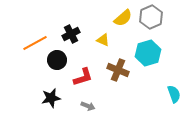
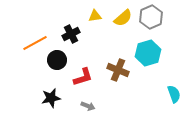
yellow triangle: moved 8 px left, 24 px up; rotated 32 degrees counterclockwise
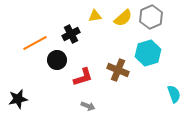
black star: moved 33 px left, 1 px down
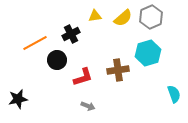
brown cross: rotated 30 degrees counterclockwise
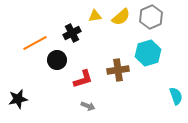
yellow semicircle: moved 2 px left, 1 px up
black cross: moved 1 px right, 1 px up
red L-shape: moved 2 px down
cyan semicircle: moved 2 px right, 2 px down
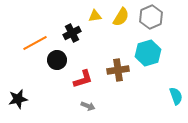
yellow semicircle: rotated 18 degrees counterclockwise
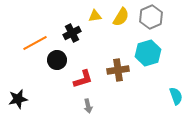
gray arrow: rotated 56 degrees clockwise
